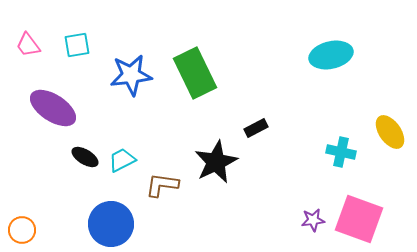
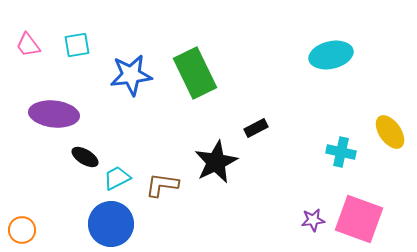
purple ellipse: moved 1 px right, 6 px down; rotated 27 degrees counterclockwise
cyan trapezoid: moved 5 px left, 18 px down
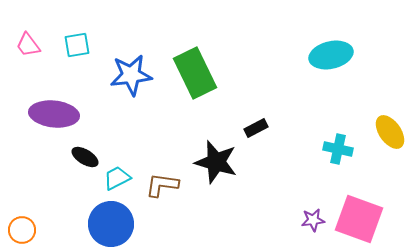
cyan cross: moved 3 px left, 3 px up
black star: rotated 30 degrees counterclockwise
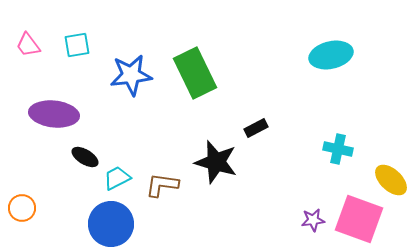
yellow ellipse: moved 1 px right, 48 px down; rotated 12 degrees counterclockwise
orange circle: moved 22 px up
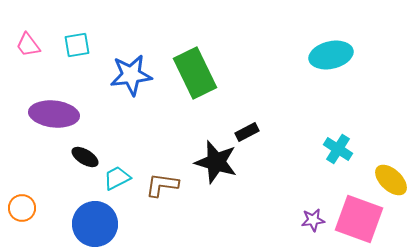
black rectangle: moved 9 px left, 4 px down
cyan cross: rotated 20 degrees clockwise
blue circle: moved 16 px left
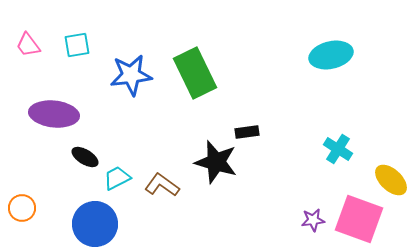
black rectangle: rotated 20 degrees clockwise
brown L-shape: rotated 28 degrees clockwise
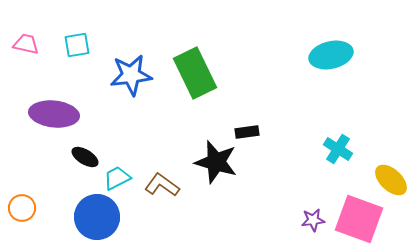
pink trapezoid: moved 2 px left, 1 px up; rotated 140 degrees clockwise
blue circle: moved 2 px right, 7 px up
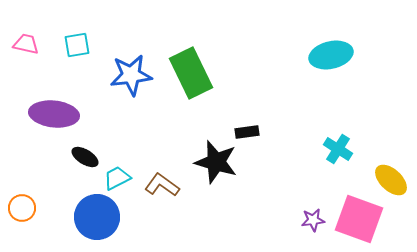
green rectangle: moved 4 px left
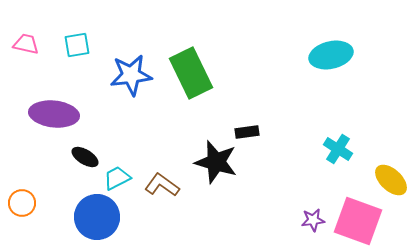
orange circle: moved 5 px up
pink square: moved 1 px left, 2 px down
